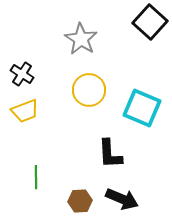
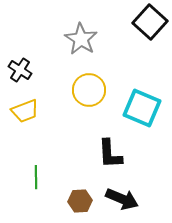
black cross: moved 2 px left, 4 px up
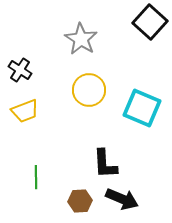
black L-shape: moved 5 px left, 10 px down
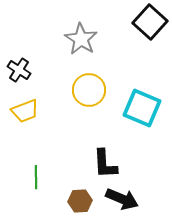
black cross: moved 1 px left
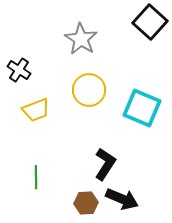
yellow trapezoid: moved 11 px right, 1 px up
black L-shape: rotated 144 degrees counterclockwise
brown hexagon: moved 6 px right, 2 px down
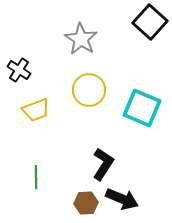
black L-shape: moved 2 px left
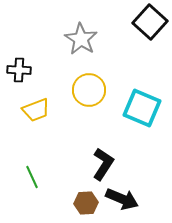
black cross: rotated 30 degrees counterclockwise
green line: moved 4 px left; rotated 25 degrees counterclockwise
